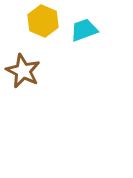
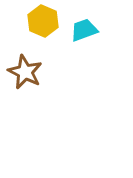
brown star: moved 2 px right, 1 px down
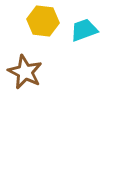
yellow hexagon: rotated 16 degrees counterclockwise
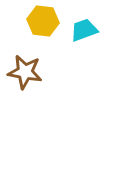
brown star: rotated 16 degrees counterclockwise
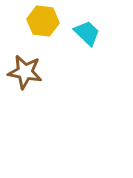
cyan trapezoid: moved 3 px right, 3 px down; rotated 64 degrees clockwise
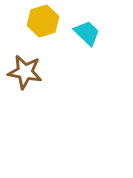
yellow hexagon: rotated 24 degrees counterclockwise
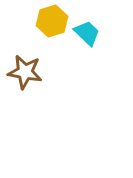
yellow hexagon: moved 9 px right
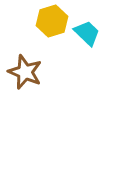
brown star: rotated 12 degrees clockwise
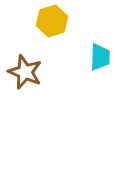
cyan trapezoid: moved 13 px right, 24 px down; rotated 48 degrees clockwise
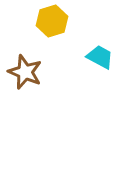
cyan trapezoid: rotated 64 degrees counterclockwise
